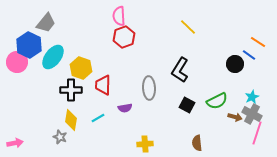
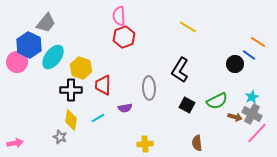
yellow line: rotated 12 degrees counterclockwise
pink line: rotated 25 degrees clockwise
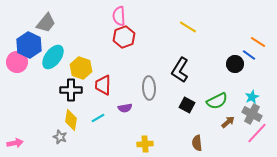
brown arrow: moved 7 px left, 5 px down; rotated 56 degrees counterclockwise
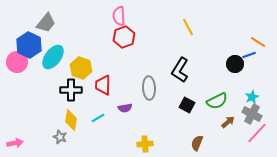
yellow line: rotated 30 degrees clockwise
blue line: rotated 56 degrees counterclockwise
brown semicircle: rotated 28 degrees clockwise
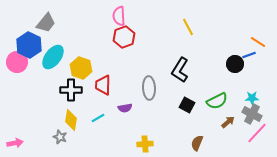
cyan star: moved 1 px down; rotated 24 degrees clockwise
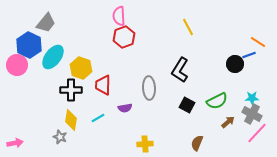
pink circle: moved 3 px down
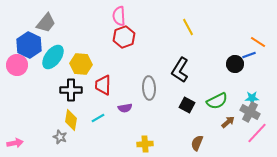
yellow hexagon: moved 4 px up; rotated 15 degrees counterclockwise
gray cross: moved 2 px left, 2 px up
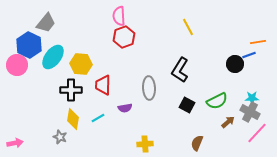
orange line: rotated 42 degrees counterclockwise
yellow diamond: moved 2 px right, 1 px up
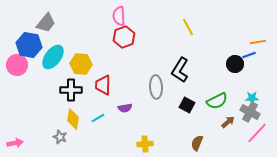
blue hexagon: rotated 15 degrees counterclockwise
gray ellipse: moved 7 px right, 1 px up
